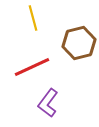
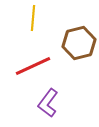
yellow line: rotated 20 degrees clockwise
red line: moved 1 px right, 1 px up
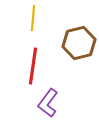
red line: rotated 57 degrees counterclockwise
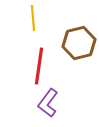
yellow line: rotated 10 degrees counterclockwise
red line: moved 6 px right
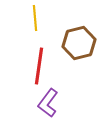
yellow line: moved 2 px right
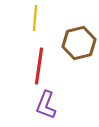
yellow line: rotated 10 degrees clockwise
purple L-shape: moved 2 px left, 2 px down; rotated 16 degrees counterclockwise
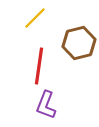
yellow line: rotated 40 degrees clockwise
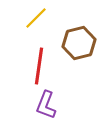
yellow line: moved 1 px right
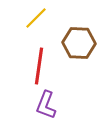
brown hexagon: rotated 16 degrees clockwise
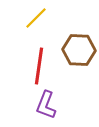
brown hexagon: moved 7 px down
